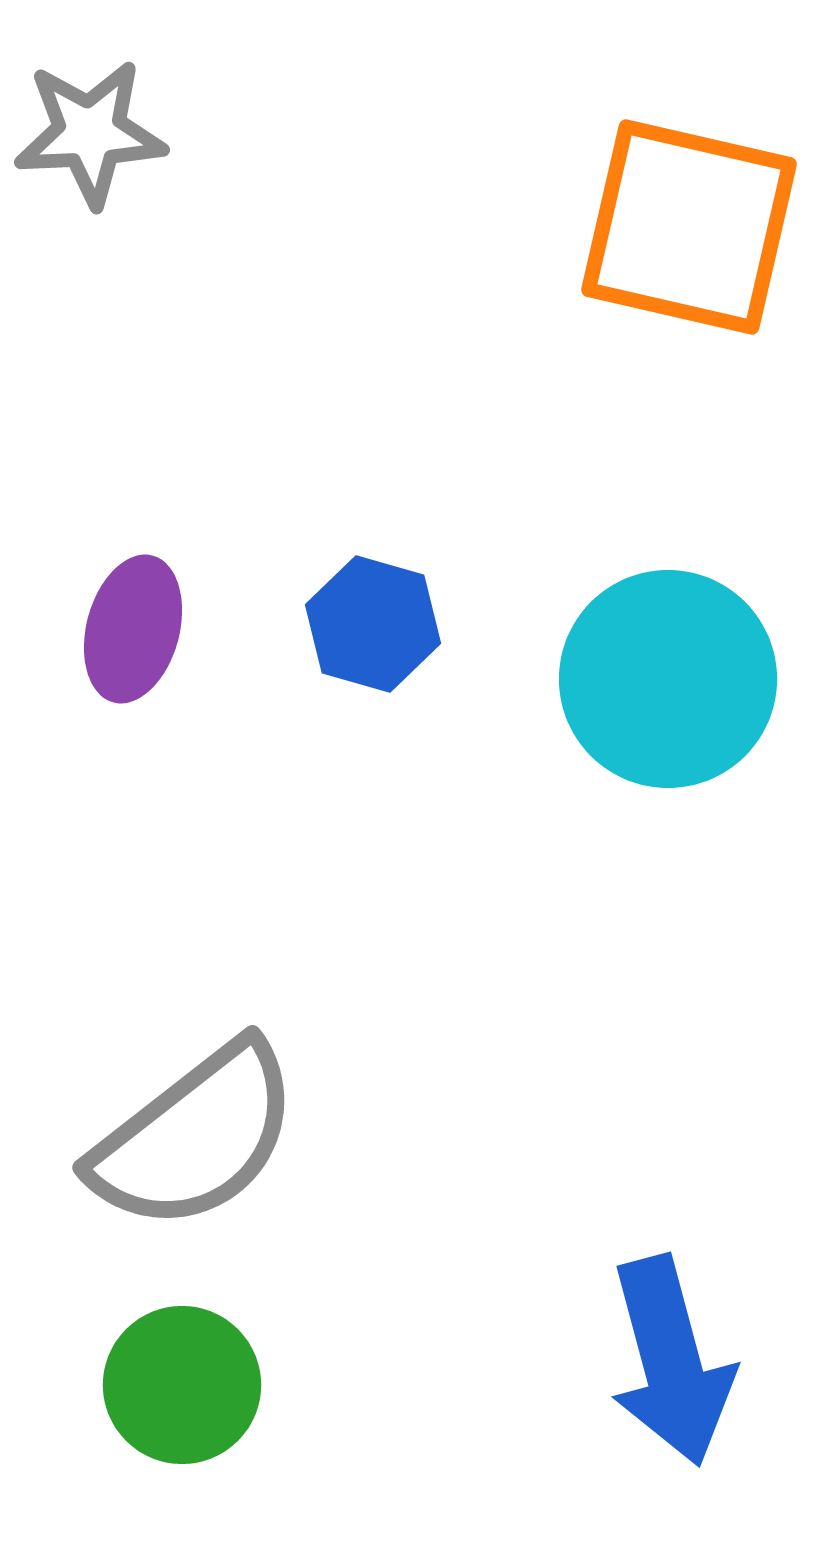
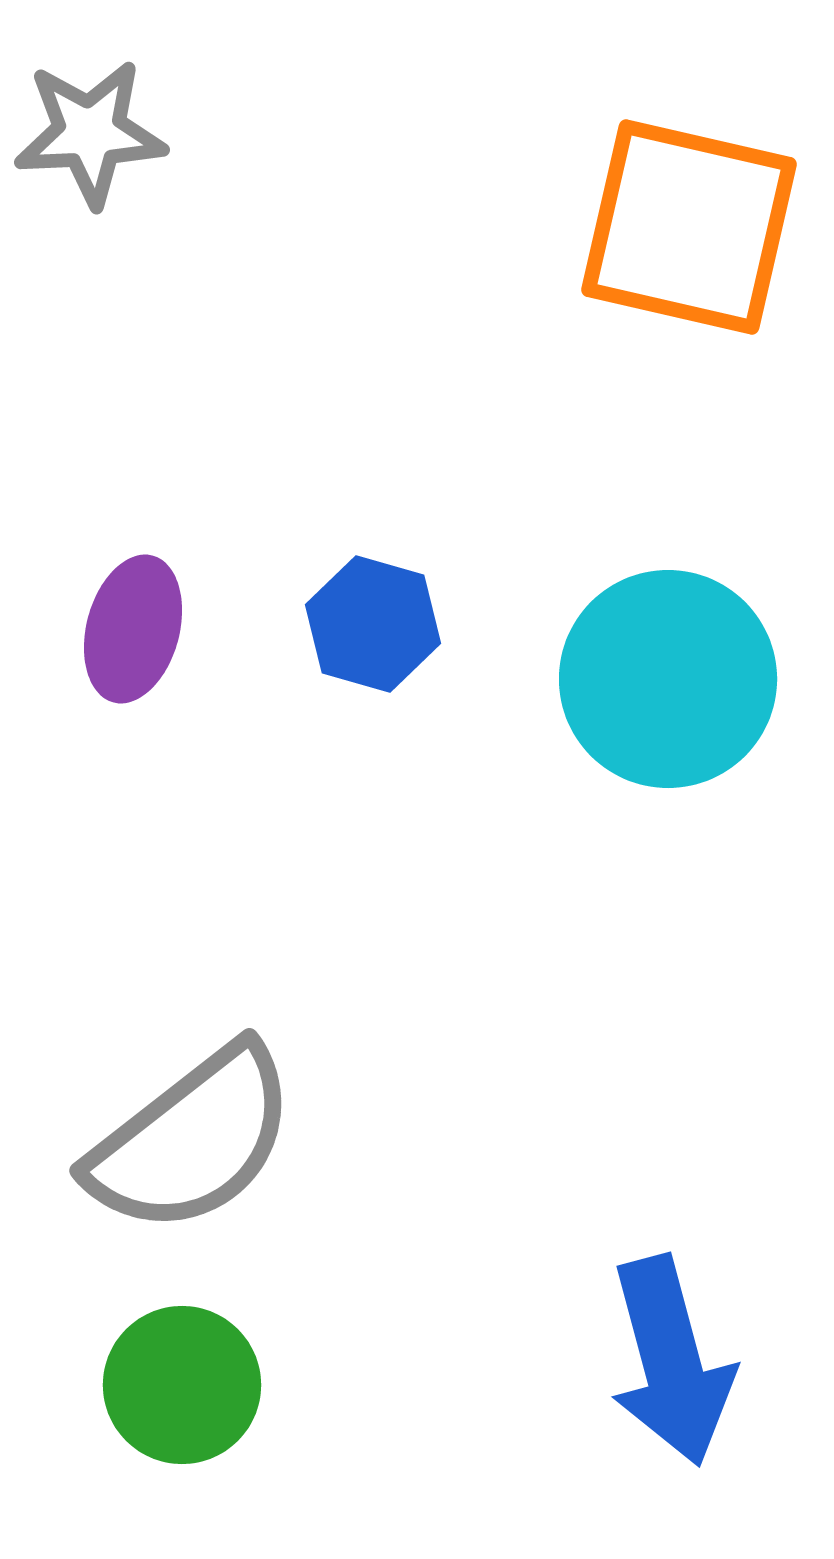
gray semicircle: moved 3 px left, 3 px down
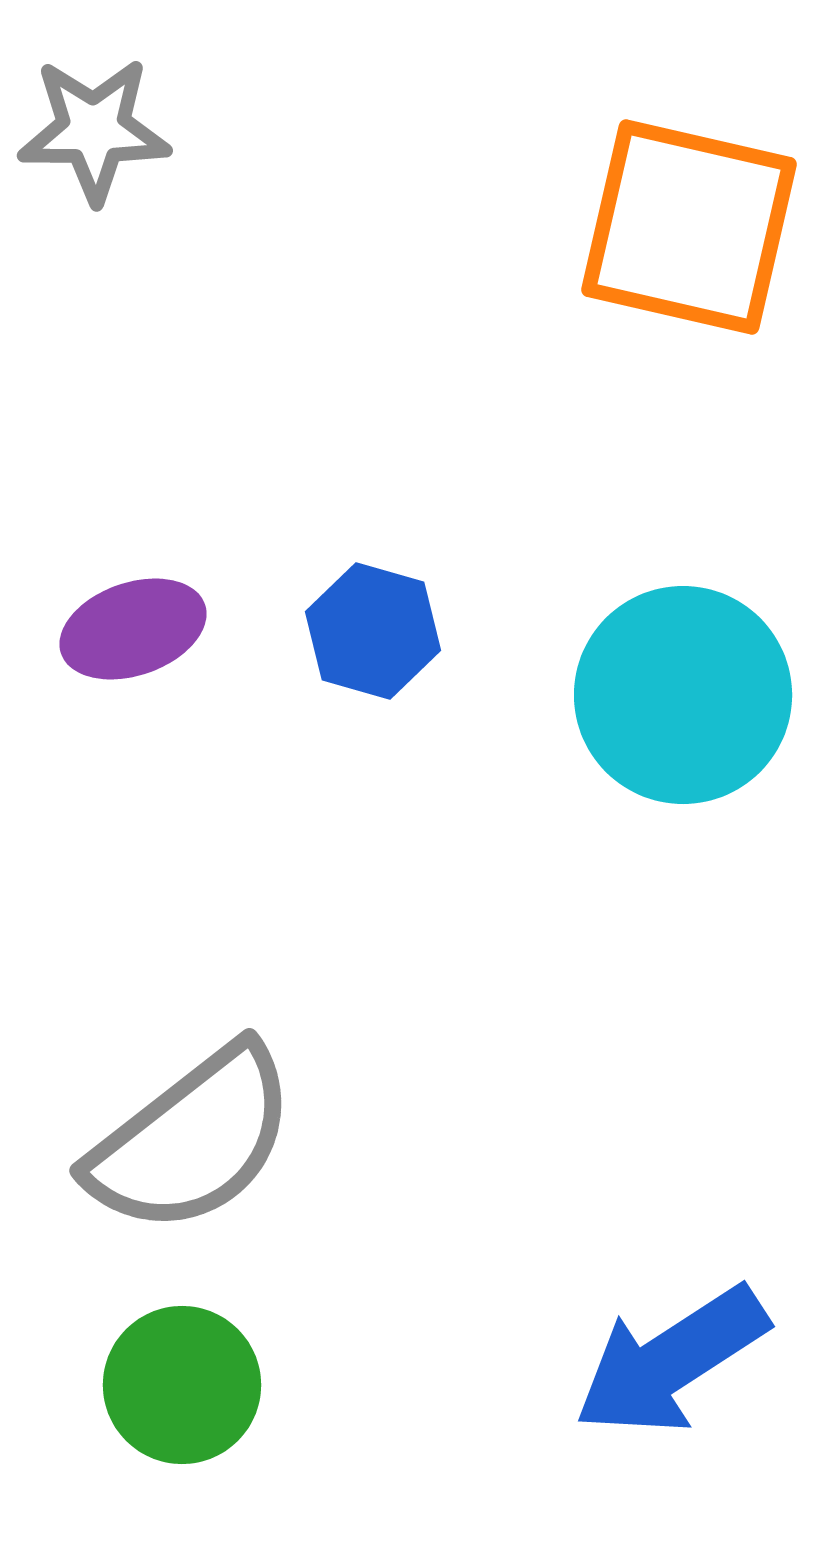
gray star: moved 4 px right, 3 px up; rotated 3 degrees clockwise
blue hexagon: moved 7 px down
purple ellipse: rotated 56 degrees clockwise
cyan circle: moved 15 px right, 16 px down
blue arrow: rotated 72 degrees clockwise
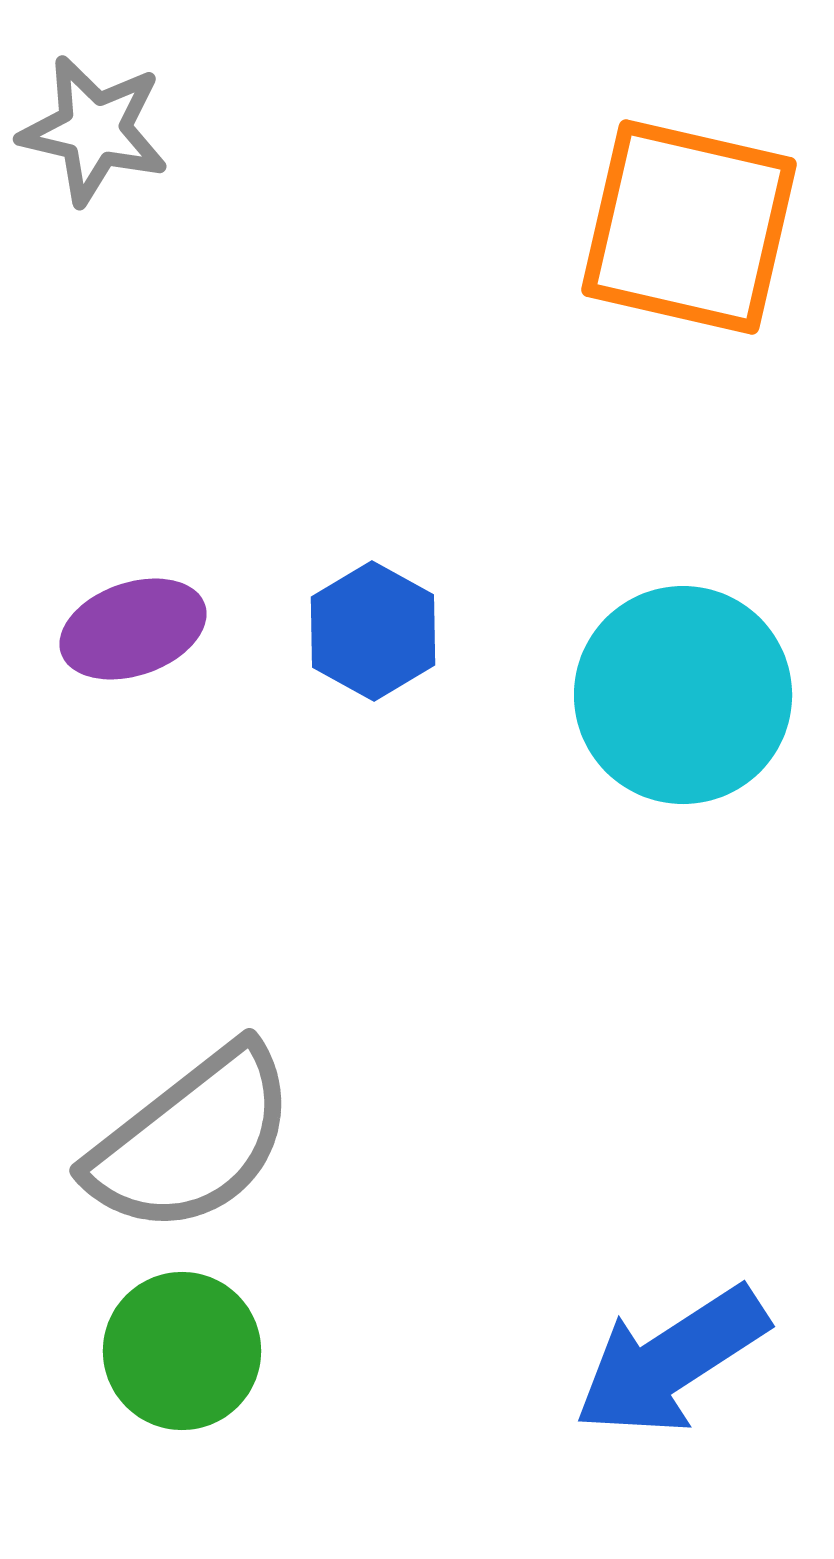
gray star: rotated 13 degrees clockwise
blue hexagon: rotated 13 degrees clockwise
green circle: moved 34 px up
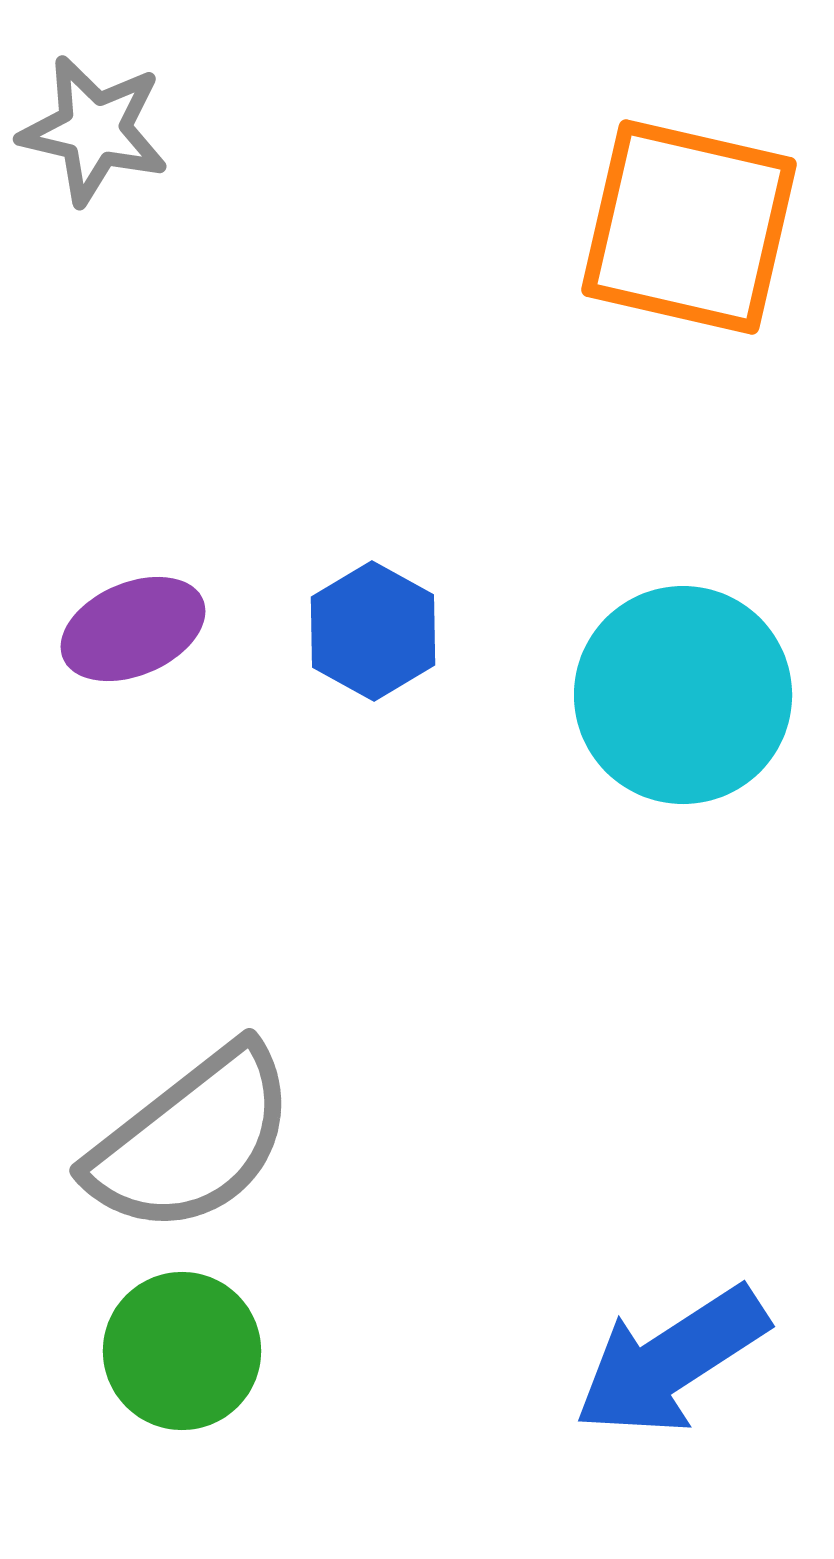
purple ellipse: rotated 4 degrees counterclockwise
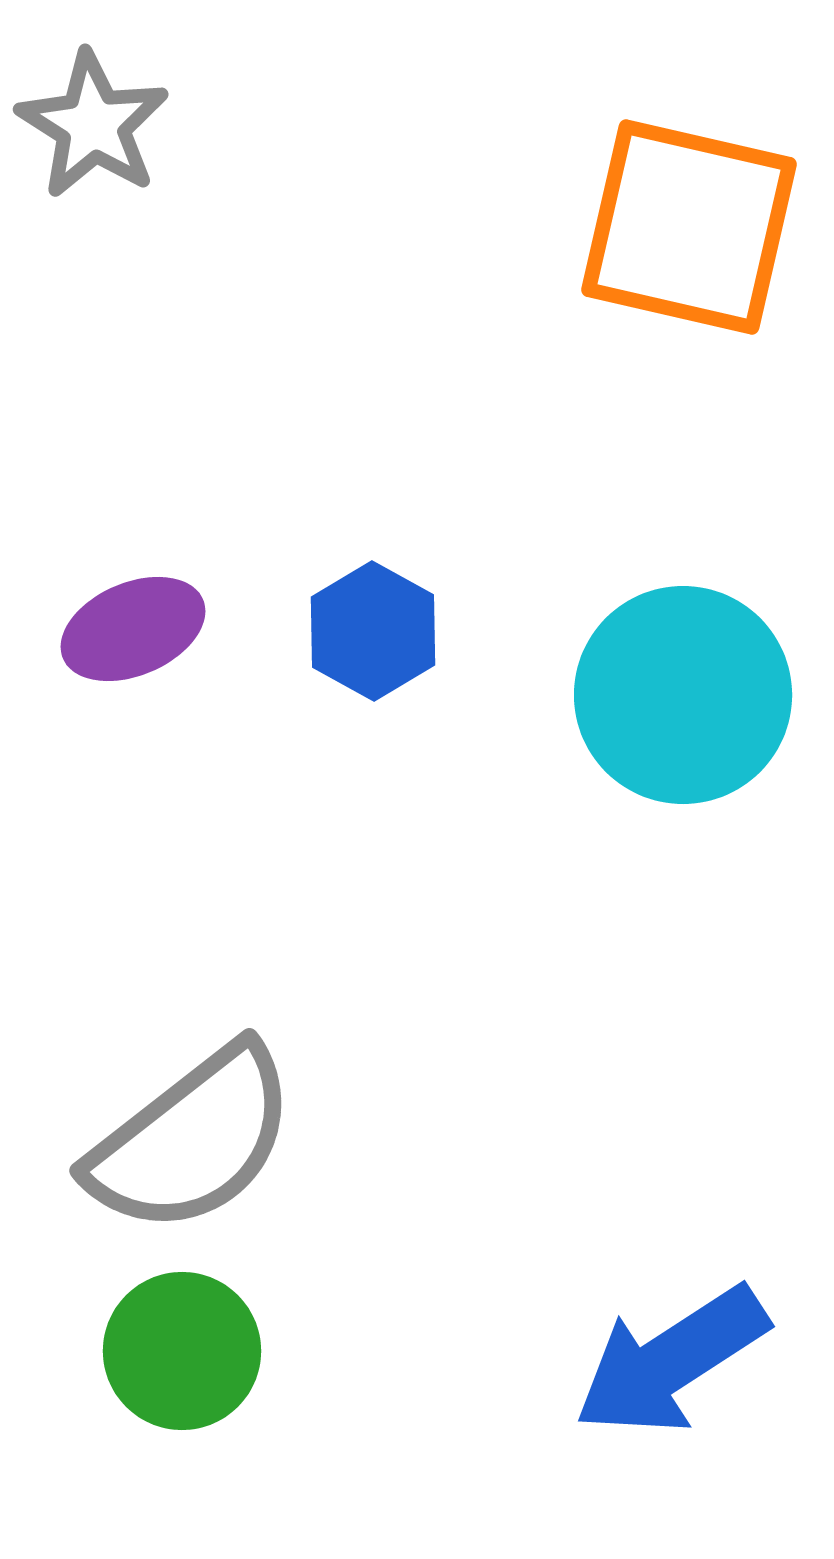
gray star: moved 1 px left, 5 px up; rotated 19 degrees clockwise
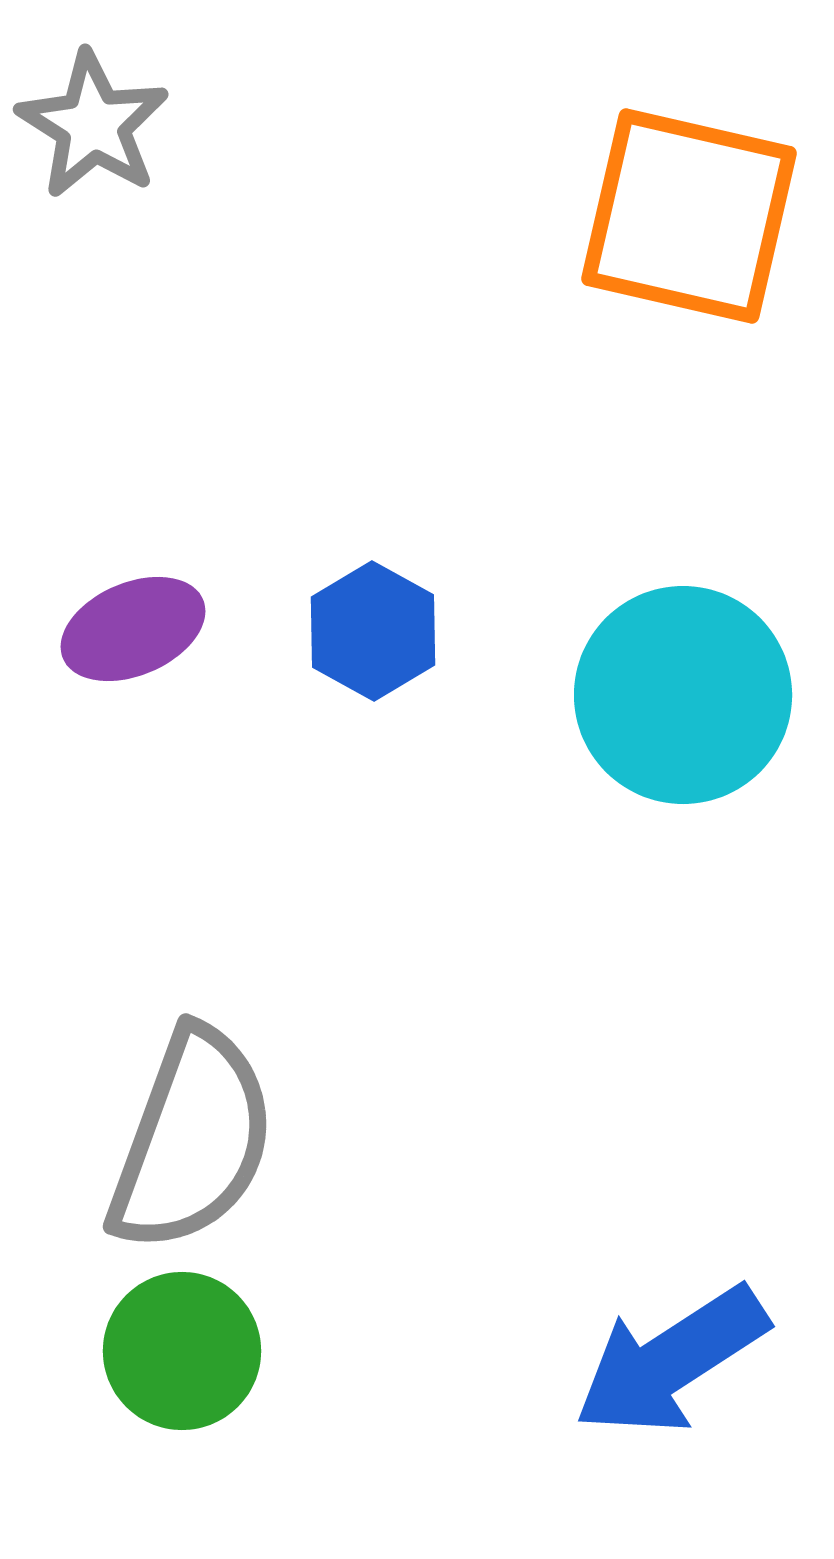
orange square: moved 11 px up
gray semicircle: rotated 32 degrees counterclockwise
